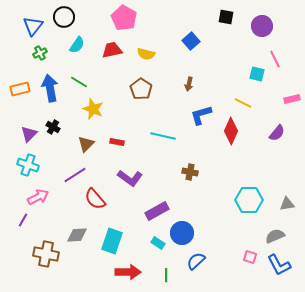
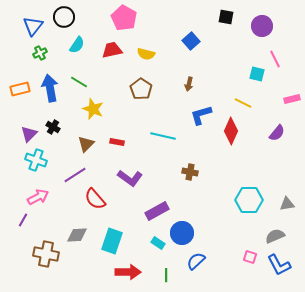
cyan cross at (28, 165): moved 8 px right, 5 px up
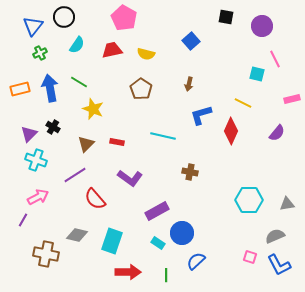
gray diamond at (77, 235): rotated 15 degrees clockwise
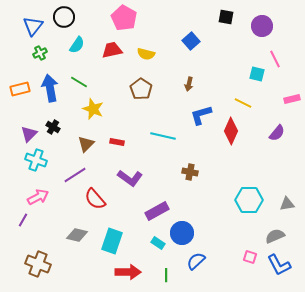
brown cross at (46, 254): moved 8 px left, 10 px down; rotated 10 degrees clockwise
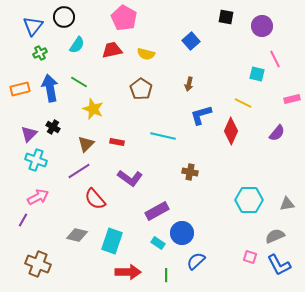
purple line at (75, 175): moved 4 px right, 4 px up
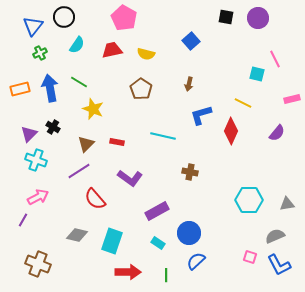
purple circle at (262, 26): moved 4 px left, 8 px up
blue circle at (182, 233): moved 7 px right
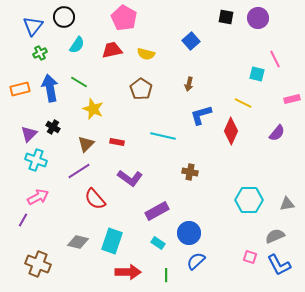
gray diamond at (77, 235): moved 1 px right, 7 px down
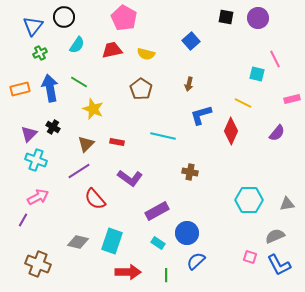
blue circle at (189, 233): moved 2 px left
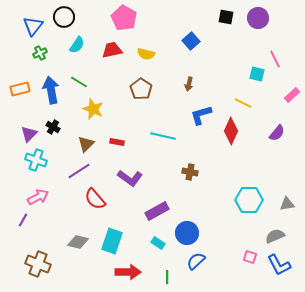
blue arrow at (50, 88): moved 1 px right, 2 px down
pink rectangle at (292, 99): moved 4 px up; rotated 28 degrees counterclockwise
green line at (166, 275): moved 1 px right, 2 px down
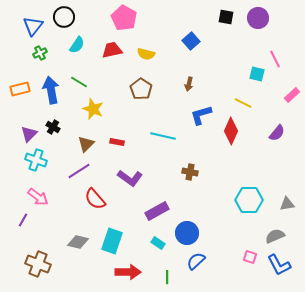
pink arrow at (38, 197): rotated 65 degrees clockwise
